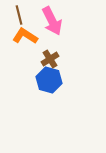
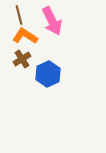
brown cross: moved 28 px left
blue hexagon: moved 1 px left, 6 px up; rotated 20 degrees clockwise
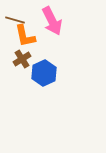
brown line: moved 4 px left, 5 px down; rotated 60 degrees counterclockwise
orange L-shape: rotated 135 degrees counterclockwise
blue hexagon: moved 4 px left, 1 px up
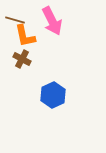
brown cross: rotated 30 degrees counterclockwise
blue hexagon: moved 9 px right, 22 px down
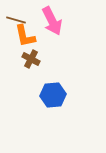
brown line: moved 1 px right
brown cross: moved 9 px right
blue hexagon: rotated 20 degrees clockwise
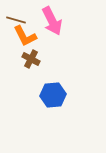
orange L-shape: rotated 15 degrees counterclockwise
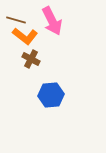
orange L-shape: rotated 25 degrees counterclockwise
blue hexagon: moved 2 px left
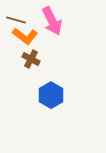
blue hexagon: rotated 25 degrees counterclockwise
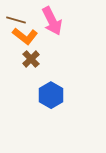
brown cross: rotated 18 degrees clockwise
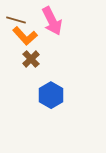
orange L-shape: rotated 10 degrees clockwise
